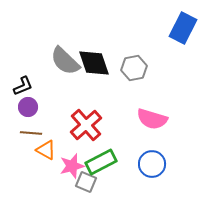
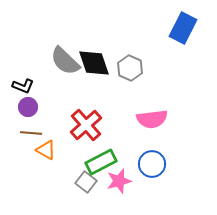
gray hexagon: moved 4 px left; rotated 25 degrees counterclockwise
black L-shape: rotated 45 degrees clockwise
pink semicircle: rotated 24 degrees counterclockwise
pink star: moved 47 px right, 15 px down
gray square: rotated 15 degrees clockwise
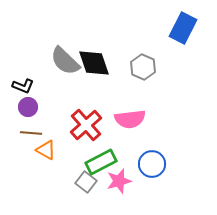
gray hexagon: moved 13 px right, 1 px up
pink semicircle: moved 22 px left
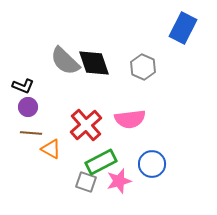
orange triangle: moved 5 px right, 1 px up
gray square: rotated 20 degrees counterclockwise
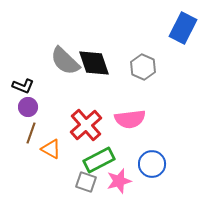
brown line: rotated 75 degrees counterclockwise
green rectangle: moved 2 px left, 2 px up
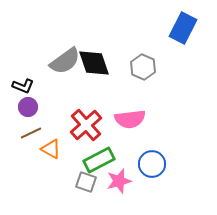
gray semicircle: rotated 80 degrees counterclockwise
brown line: rotated 45 degrees clockwise
